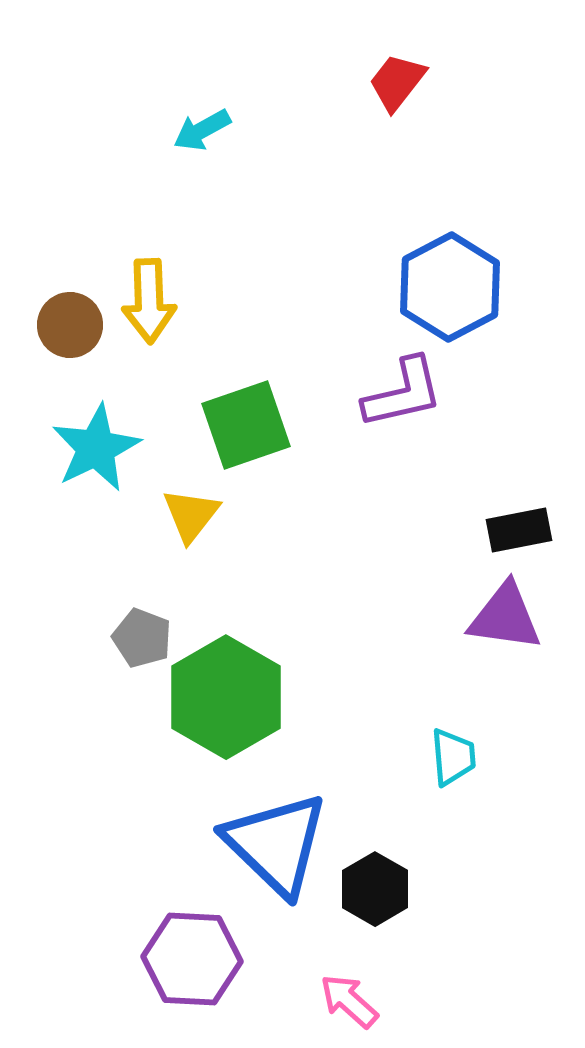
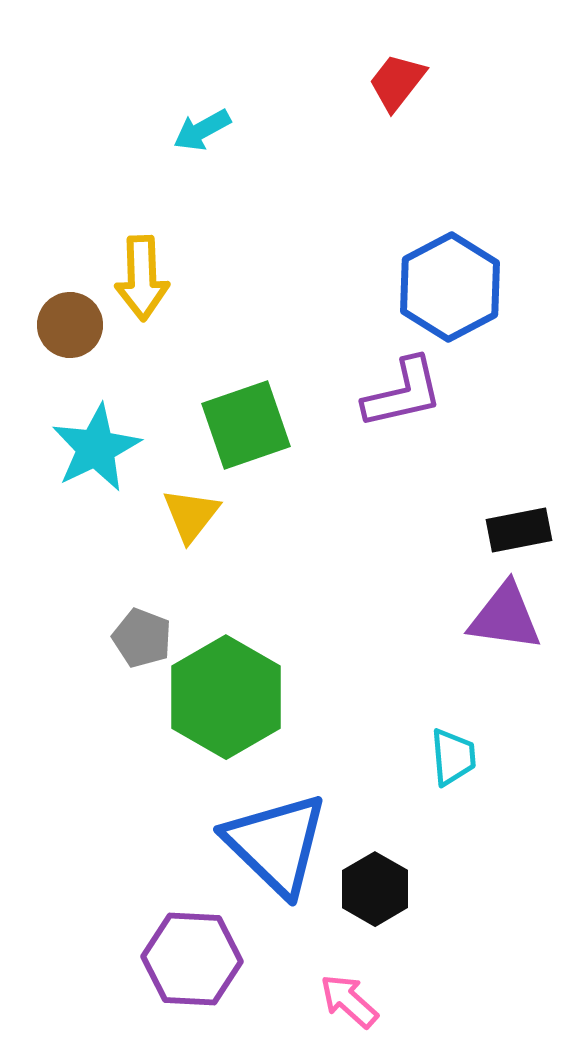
yellow arrow: moved 7 px left, 23 px up
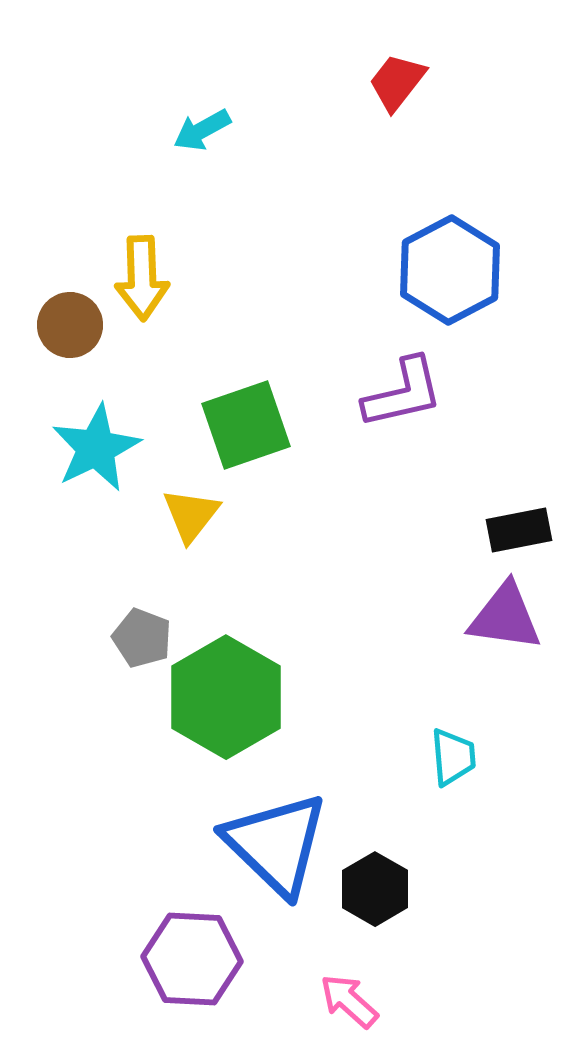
blue hexagon: moved 17 px up
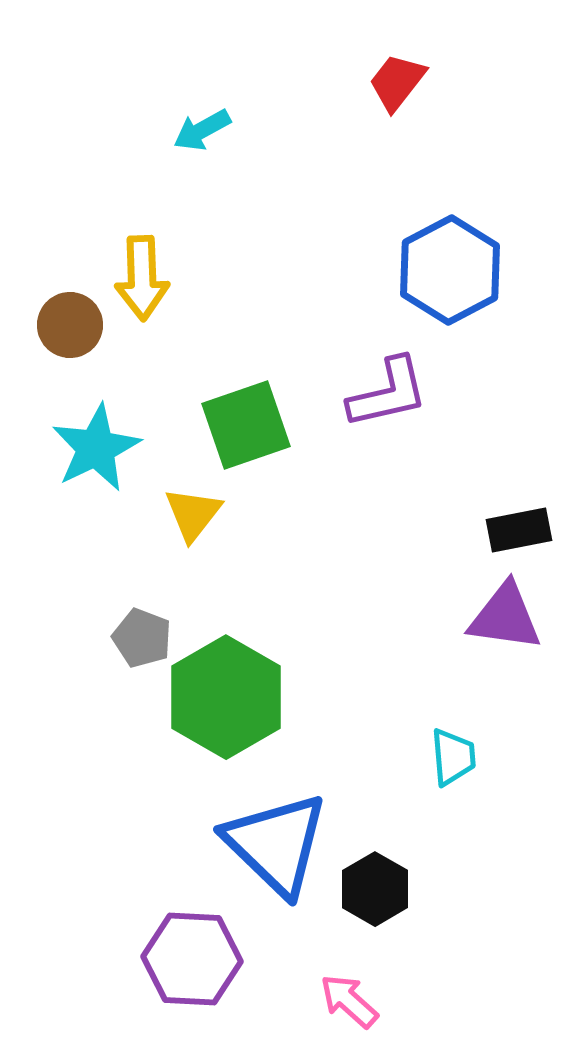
purple L-shape: moved 15 px left
yellow triangle: moved 2 px right, 1 px up
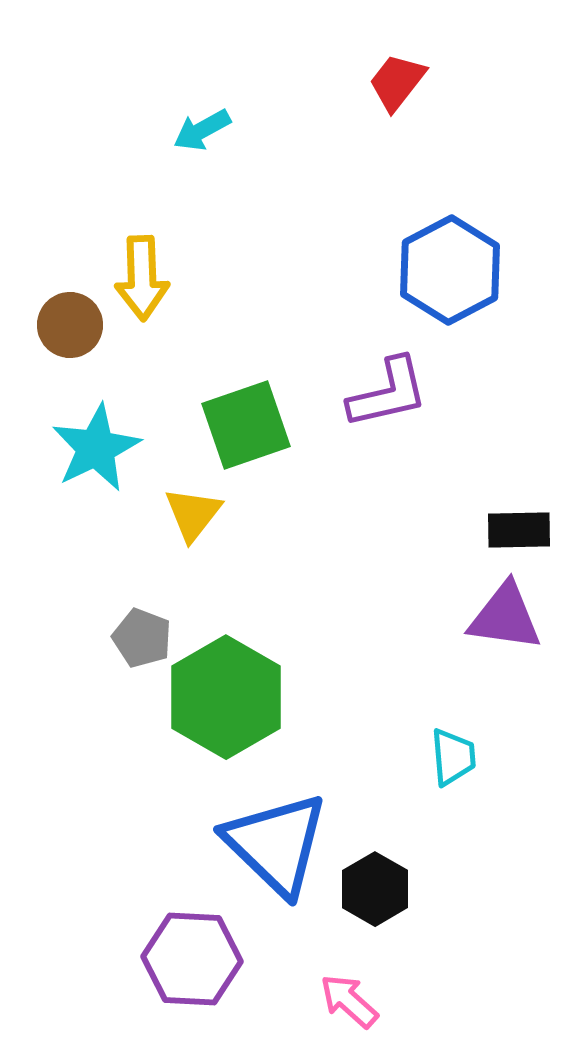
black rectangle: rotated 10 degrees clockwise
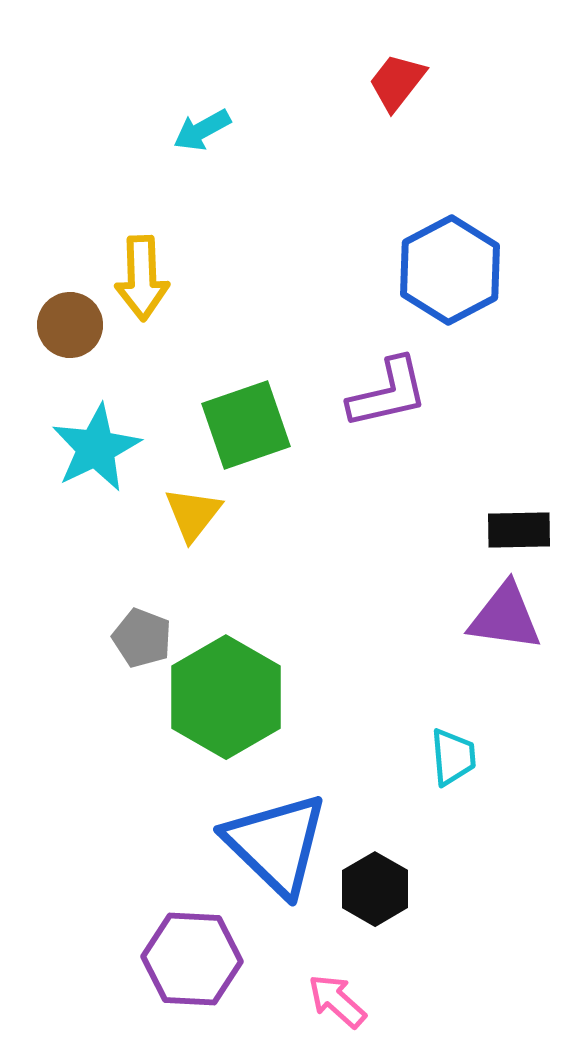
pink arrow: moved 12 px left
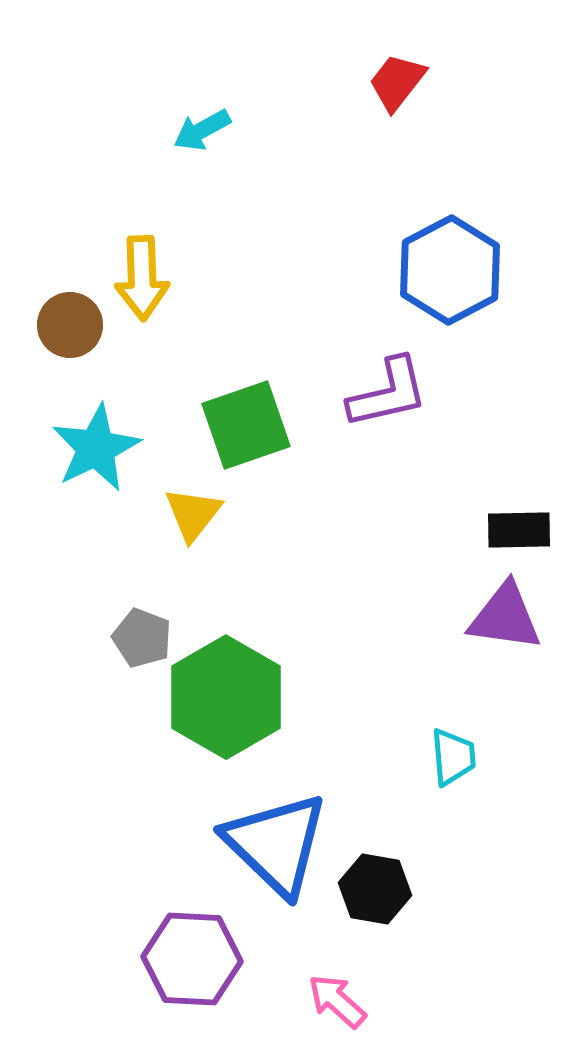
black hexagon: rotated 20 degrees counterclockwise
